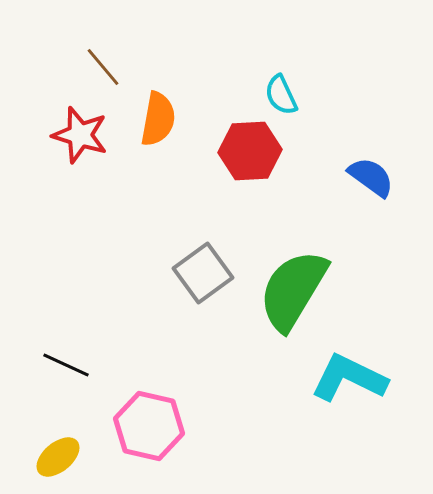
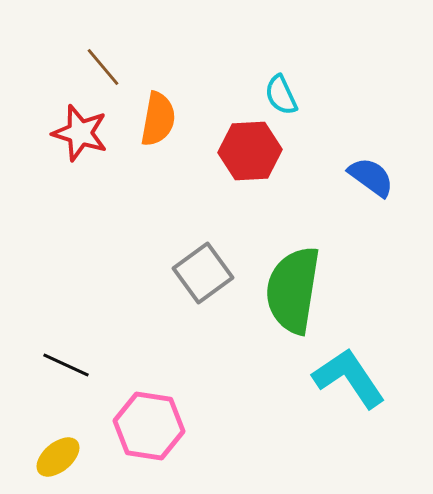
red star: moved 2 px up
green semicircle: rotated 22 degrees counterclockwise
cyan L-shape: rotated 30 degrees clockwise
pink hexagon: rotated 4 degrees counterclockwise
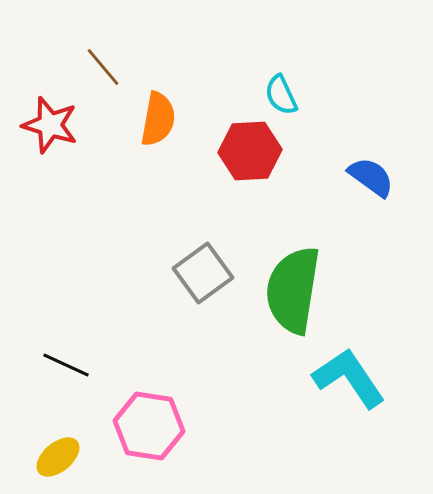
red star: moved 30 px left, 8 px up
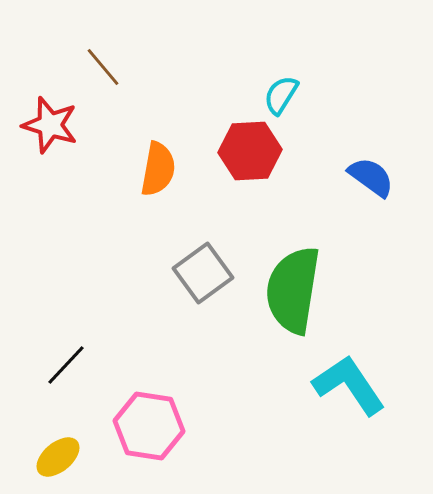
cyan semicircle: rotated 57 degrees clockwise
orange semicircle: moved 50 px down
black line: rotated 72 degrees counterclockwise
cyan L-shape: moved 7 px down
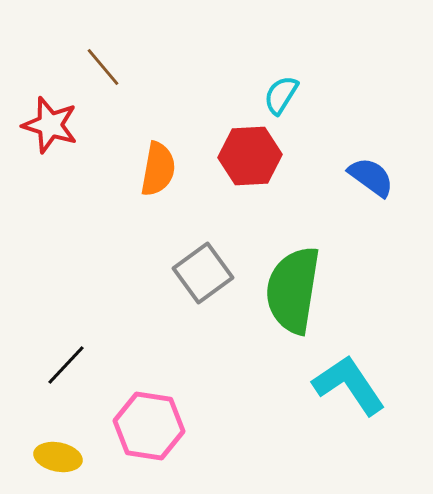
red hexagon: moved 5 px down
yellow ellipse: rotated 51 degrees clockwise
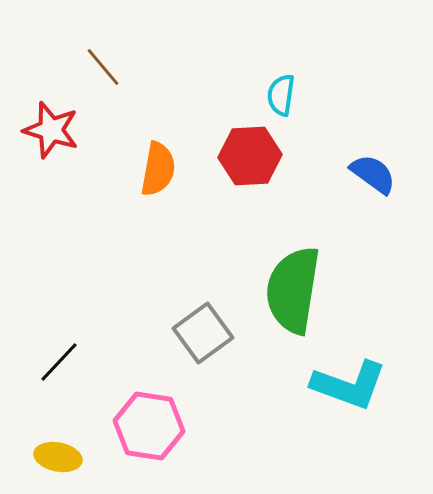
cyan semicircle: rotated 24 degrees counterclockwise
red star: moved 1 px right, 5 px down
blue semicircle: moved 2 px right, 3 px up
gray square: moved 60 px down
black line: moved 7 px left, 3 px up
cyan L-shape: rotated 144 degrees clockwise
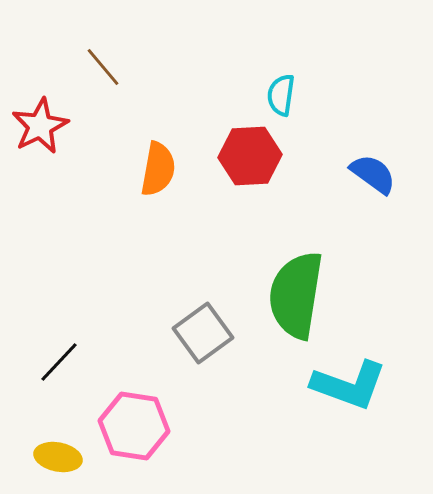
red star: moved 11 px left, 4 px up; rotated 28 degrees clockwise
green semicircle: moved 3 px right, 5 px down
pink hexagon: moved 15 px left
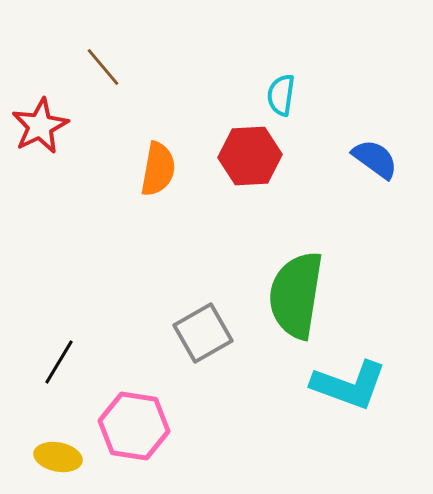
blue semicircle: moved 2 px right, 15 px up
gray square: rotated 6 degrees clockwise
black line: rotated 12 degrees counterclockwise
